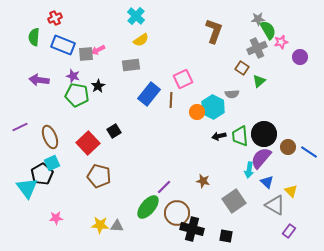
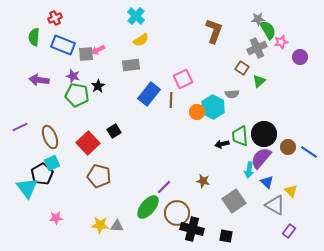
black arrow at (219, 136): moved 3 px right, 8 px down
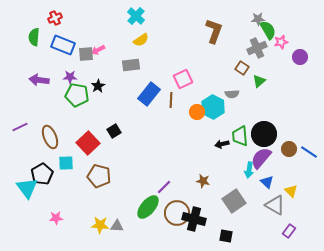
purple star at (73, 76): moved 3 px left, 1 px down; rotated 16 degrees counterclockwise
brown circle at (288, 147): moved 1 px right, 2 px down
cyan square at (52, 163): moved 14 px right; rotated 21 degrees clockwise
black cross at (192, 229): moved 2 px right, 10 px up
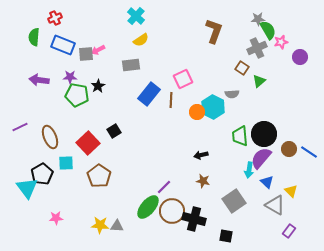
black arrow at (222, 144): moved 21 px left, 11 px down
brown pentagon at (99, 176): rotated 20 degrees clockwise
brown circle at (177, 213): moved 5 px left, 2 px up
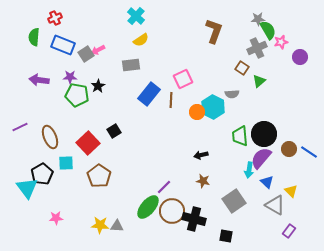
gray square at (86, 54): rotated 28 degrees counterclockwise
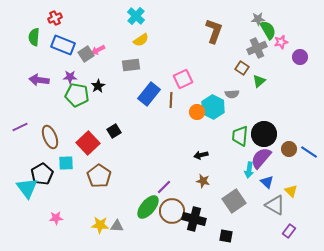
green trapezoid at (240, 136): rotated 10 degrees clockwise
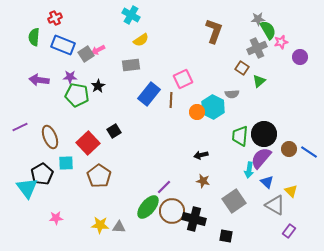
cyan cross at (136, 16): moved 5 px left, 1 px up; rotated 12 degrees counterclockwise
gray triangle at (117, 226): moved 2 px right, 1 px down
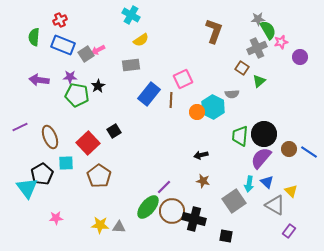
red cross at (55, 18): moved 5 px right, 2 px down
cyan arrow at (249, 170): moved 14 px down
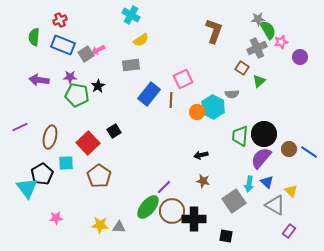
brown ellipse at (50, 137): rotated 35 degrees clockwise
black cross at (194, 219): rotated 15 degrees counterclockwise
